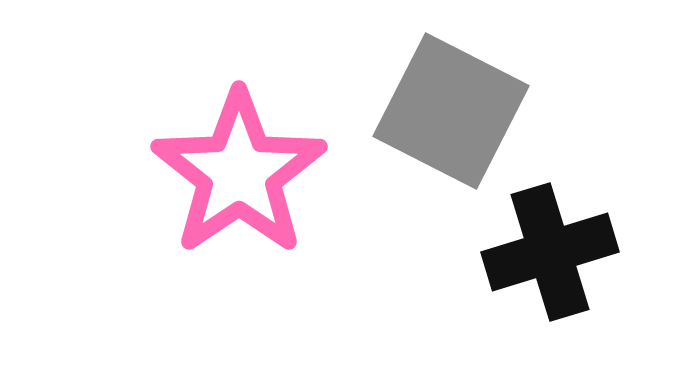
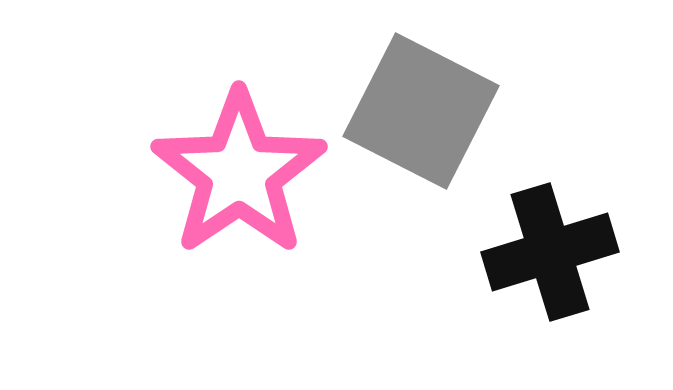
gray square: moved 30 px left
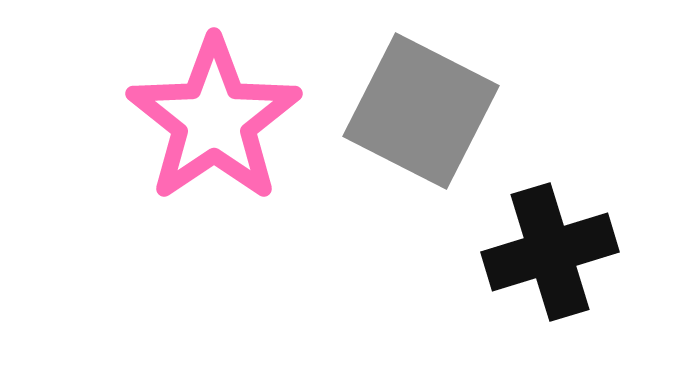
pink star: moved 25 px left, 53 px up
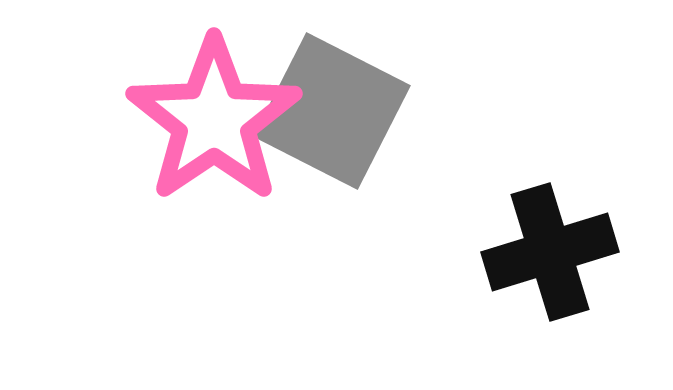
gray square: moved 89 px left
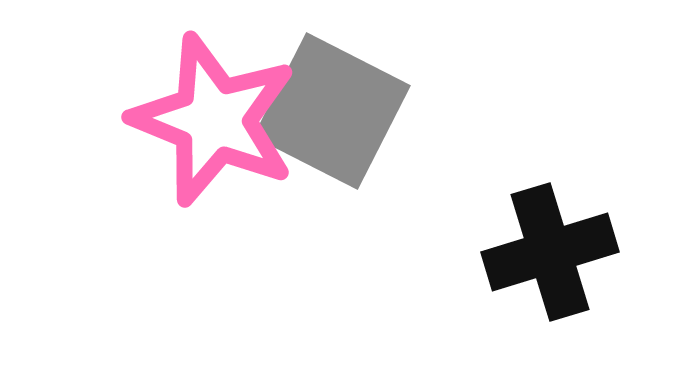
pink star: rotated 16 degrees counterclockwise
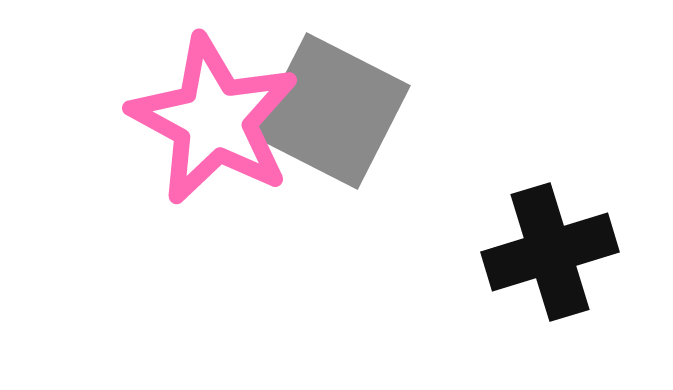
pink star: rotated 6 degrees clockwise
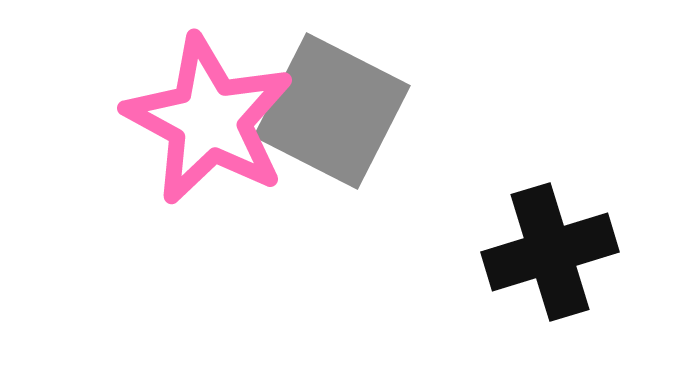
pink star: moved 5 px left
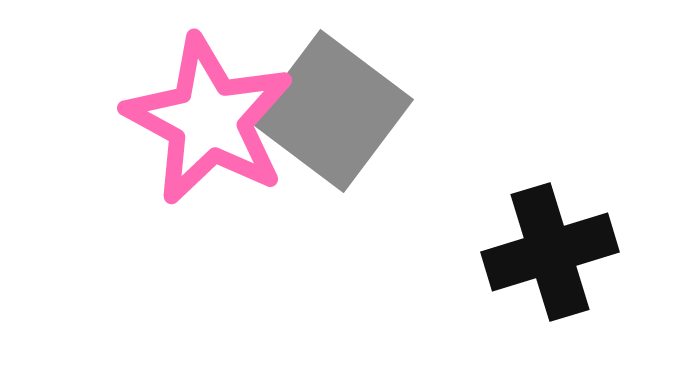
gray square: rotated 10 degrees clockwise
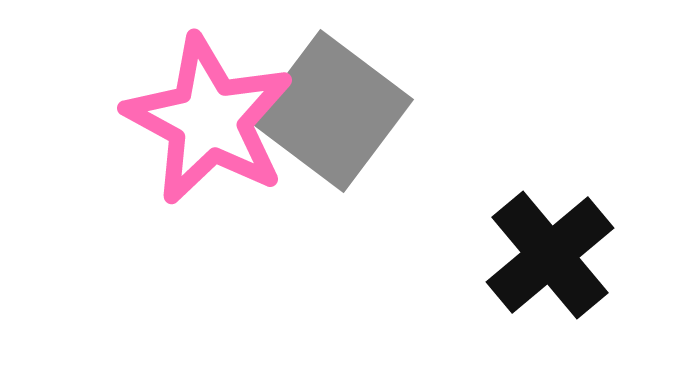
black cross: moved 3 px down; rotated 23 degrees counterclockwise
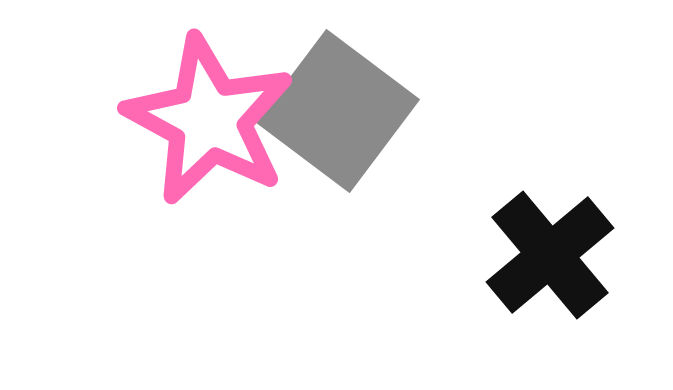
gray square: moved 6 px right
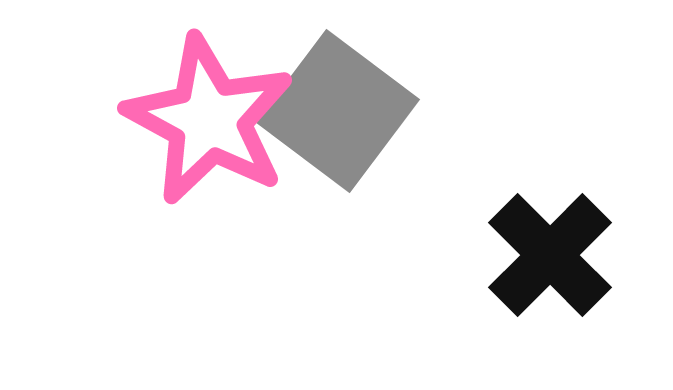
black cross: rotated 5 degrees counterclockwise
